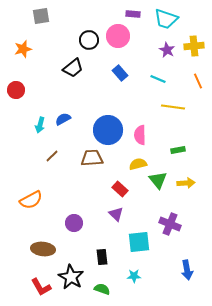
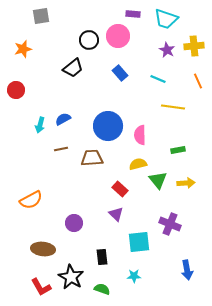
blue circle: moved 4 px up
brown line: moved 9 px right, 7 px up; rotated 32 degrees clockwise
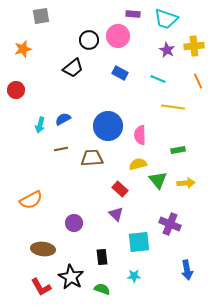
blue rectangle: rotated 21 degrees counterclockwise
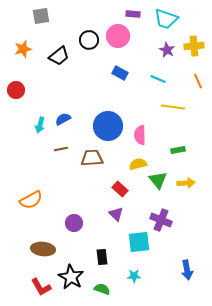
black trapezoid: moved 14 px left, 12 px up
purple cross: moved 9 px left, 4 px up
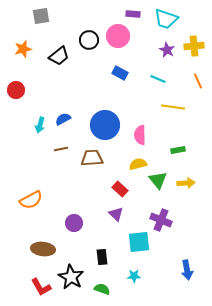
blue circle: moved 3 px left, 1 px up
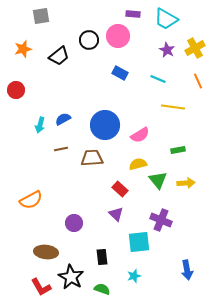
cyan trapezoid: rotated 10 degrees clockwise
yellow cross: moved 1 px right, 2 px down; rotated 24 degrees counterclockwise
pink semicircle: rotated 120 degrees counterclockwise
brown ellipse: moved 3 px right, 3 px down
cyan star: rotated 16 degrees counterclockwise
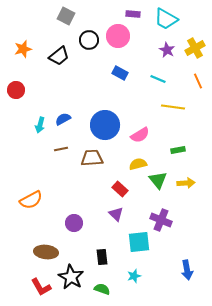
gray square: moved 25 px right; rotated 36 degrees clockwise
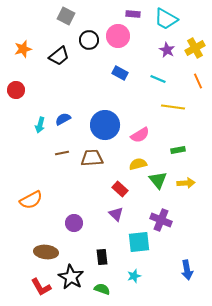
brown line: moved 1 px right, 4 px down
